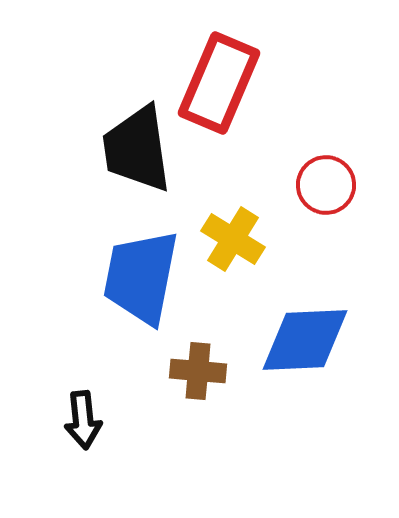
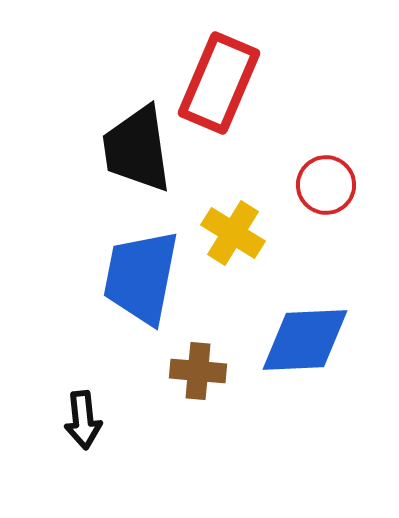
yellow cross: moved 6 px up
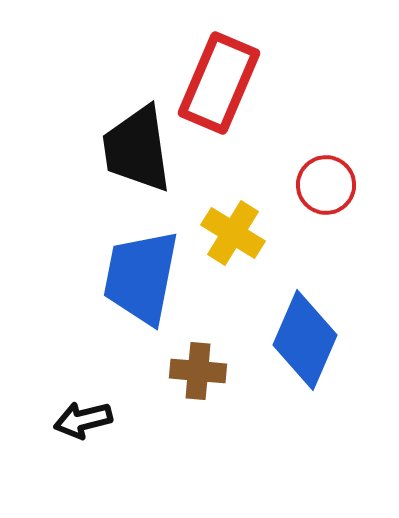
blue diamond: rotated 64 degrees counterclockwise
black arrow: rotated 82 degrees clockwise
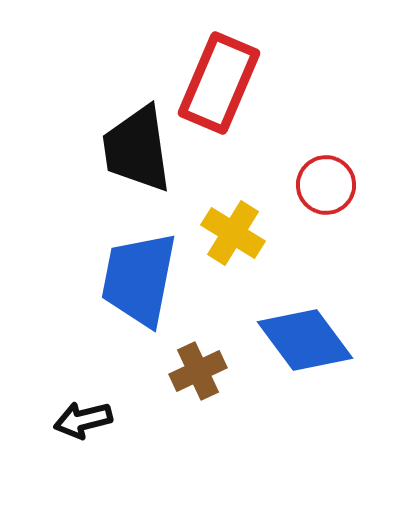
blue trapezoid: moved 2 px left, 2 px down
blue diamond: rotated 60 degrees counterclockwise
brown cross: rotated 30 degrees counterclockwise
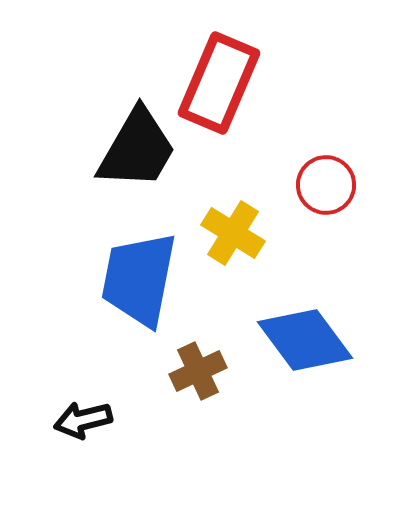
black trapezoid: rotated 142 degrees counterclockwise
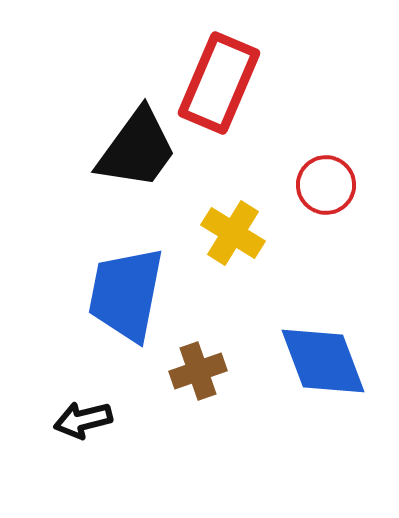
black trapezoid: rotated 6 degrees clockwise
blue trapezoid: moved 13 px left, 15 px down
blue diamond: moved 18 px right, 21 px down; rotated 16 degrees clockwise
brown cross: rotated 6 degrees clockwise
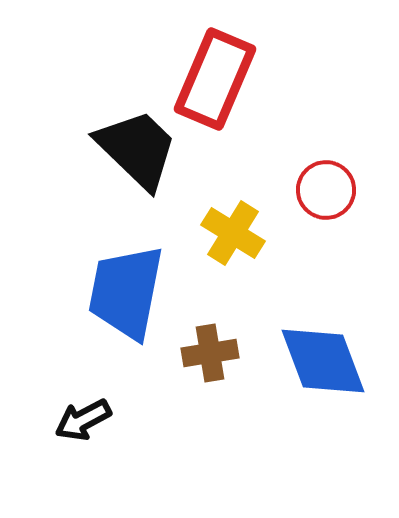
red rectangle: moved 4 px left, 4 px up
black trapezoid: rotated 82 degrees counterclockwise
red circle: moved 5 px down
blue trapezoid: moved 2 px up
brown cross: moved 12 px right, 18 px up; rotated 10 degrees clockwise
black arrow: rotated 14 degrees counterclockwise
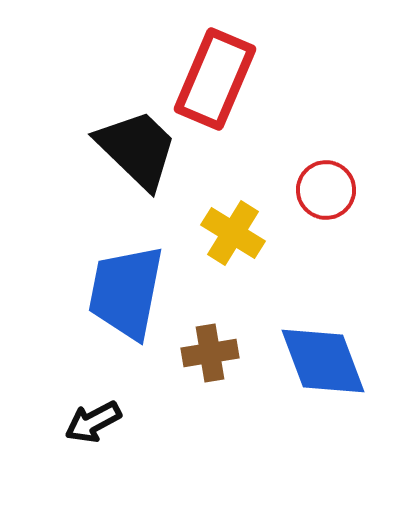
black arrow: moved 10 px right, 2 px down
